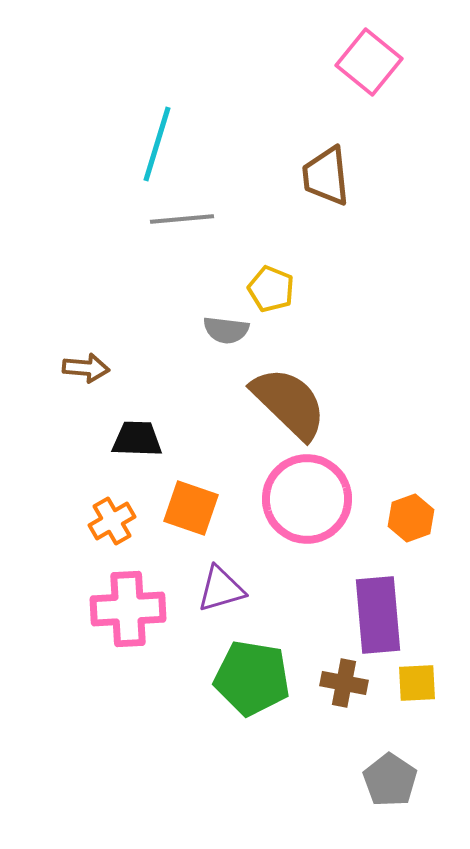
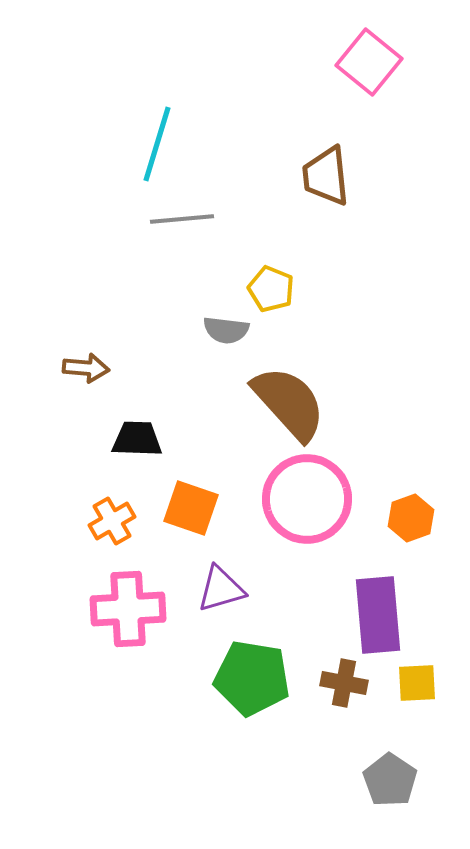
brown semicircle: rotated 4 degrees clockwise
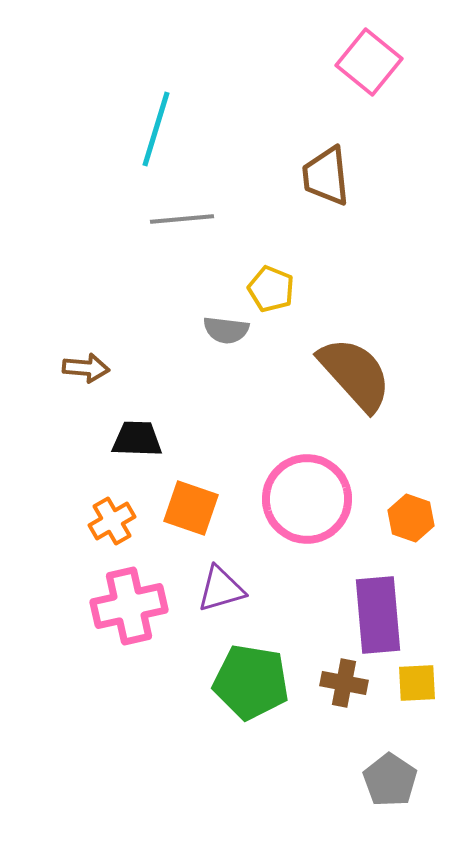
cyan line: moved 1 px left, 15 px up
brown semicircle: moved 66 px right, 29 px up
orange hexagon: rotated 21 degrees counterclockwise
pink cross: moved 1 px right, 3 px up; rotated 10 degrees counterclockwise
green pentagon: moved 1 px left, 4 px down
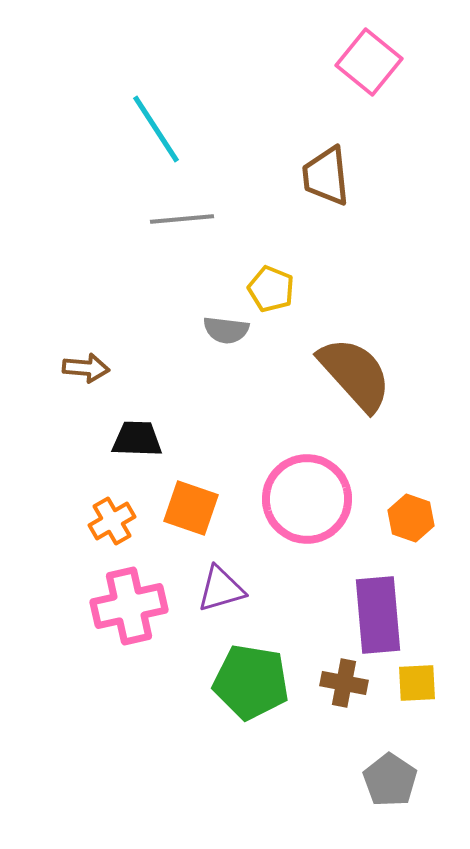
cyan line: rotated 50 degrees counterclockwise
